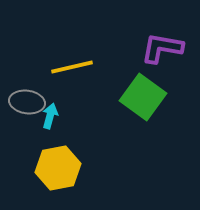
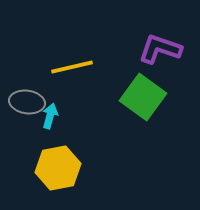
purple L-shape: moved 2 px left, 1 px down; rotated 9 degrees clockwise
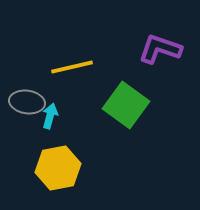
green square: moved 17 px left, 8 px down
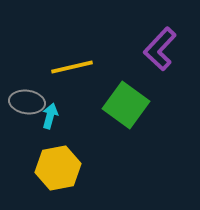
purple L-shape: rotated 66 degrees counterclockwise
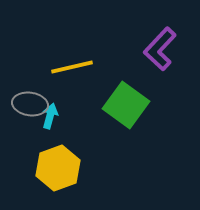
gray ellipse: moved 3 px right, 2 px down
yellow hexagon: rotated 9 degrees counterclockwise
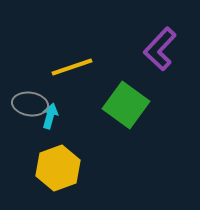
yellow line: rotated 6 degrees counterclockwise
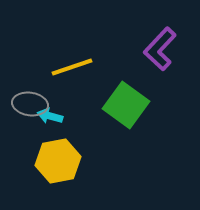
cyan arrow: rotated 90 degrees counterclockwise
yellow hexagon: moved 7 px up; rotated 9 degrees clockwise
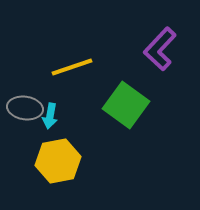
gray ellipse: moved 5 px left, 4 px down
cyan arrow: rotated 95 degrees counterclockwise
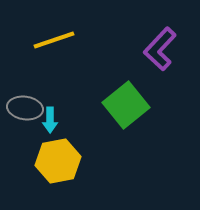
yellow line: moved 18 px left, 27 px up
green square: rotated 15 degrees clockwise
cyan arrow: moved 4 px down; rotated 10 degrees counterclockwise
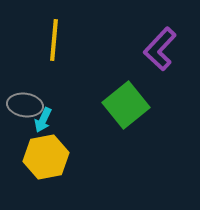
yellow line: rotated 66 degrees counterclockwise
gray ellipse: moved 3 px up
cyan arrow: moved 7 px left; rotated 25 degrees clockwise
yellow hexagon: moved 12 px left, 4 px up
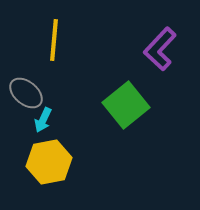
gray ellipse: moved 1 px right, 12 px up; rotated 32 degrees clockwise
yellow hexagon: moved 3 px right, 5 px down
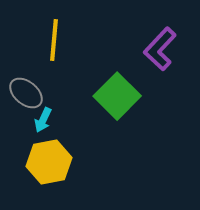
green square: moved 9 px left, 9 px up; rotated 6 degrees counterclockwise
